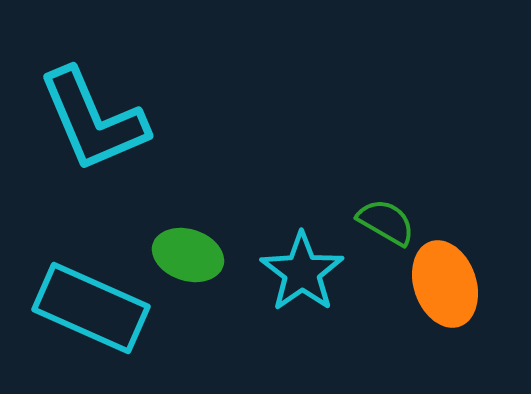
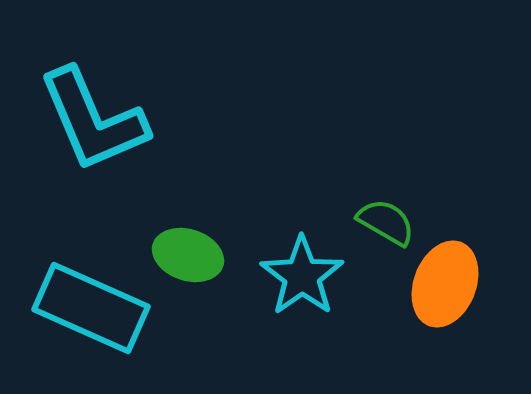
cyan star: moved 4 px down
orange ellipse: rotated 40 degrees clockwise
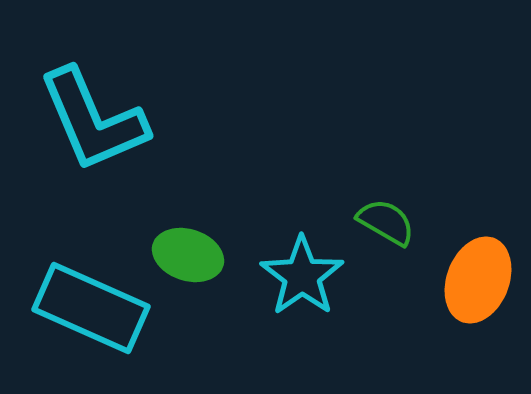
orange ellipse: moved 33 px right, 4 px up
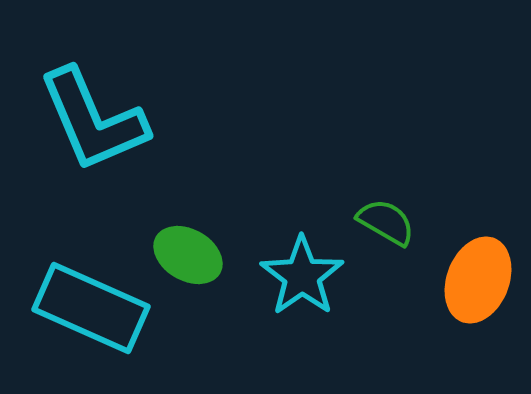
green ellipse: rotated 12 degrees clockwise
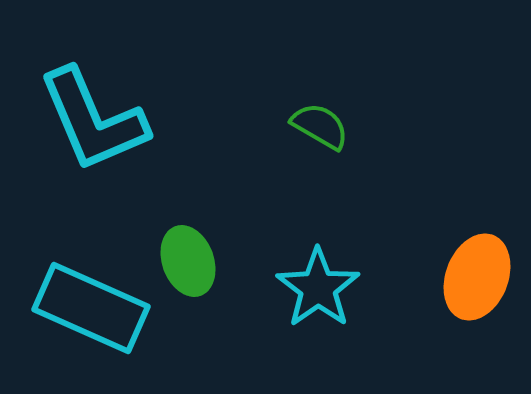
green semicircle: moved 66 px left, 96 px up
green ellipse: moved 6 px down; rotated 40 degrees clockwise
cyan star: moved 16 px right, 12 px down
orange ellipse: moved 1 px left, 3 px up
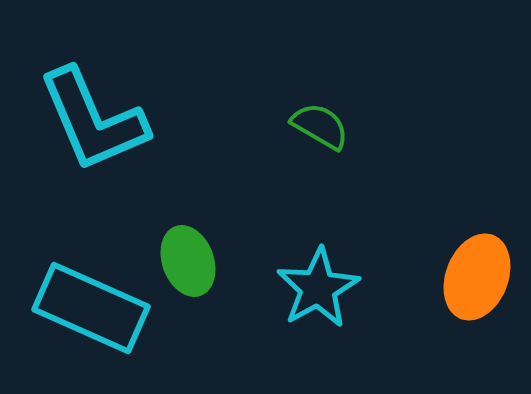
cyan star: rotated 6 degrees clockwise
